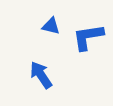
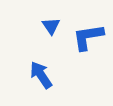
blue triangle: rotated 42 degrees clockwise
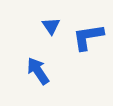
blue arrow: moved 3 px left, 4 px up
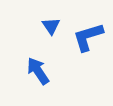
blue L-shape: rotated 8 degrees counterclockwise
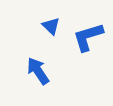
blue triangle: rotated 12 degrees counterclockwise
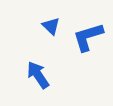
blue arrow: moved 4 px down
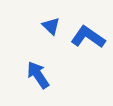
blue L-shape: rotated 52 degrees clockwise
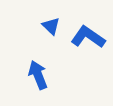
blue arrow: rotated 12 degrees clockwise
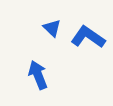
blue triangle: moved 1 px right, 2 px down
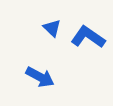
blue arrow: moved 2 px right, 2 px down; rotated 140 degrees clockwise
